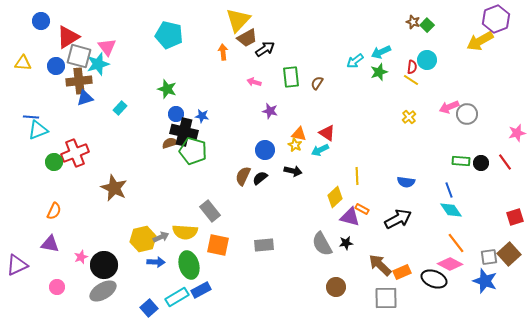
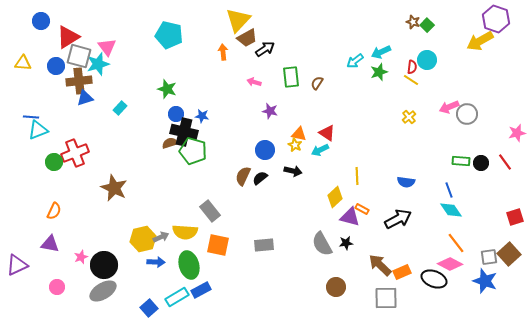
purple hexagon at (496, 19): rotated 20 degrees counterclockwise
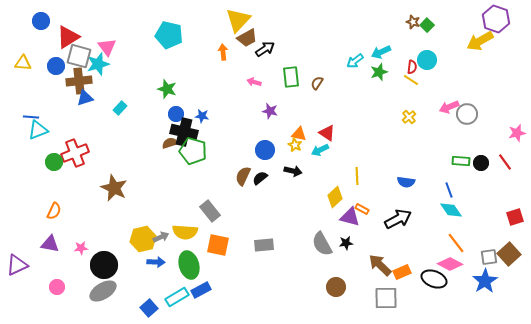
pink star at (81, 257): moved 9 px up; rotated 16 degrees clockwise
blue star at (485, 281): rotated 20 degrees clockwise
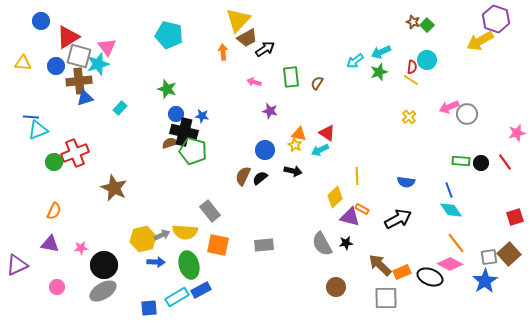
gray arrow at (161, 237): moved 1 px right, 2 px up
black ellipse at (434, 279): moved 4 px left, 2 px up
blue square at (149, 308): rotated 36 degrees clockwise
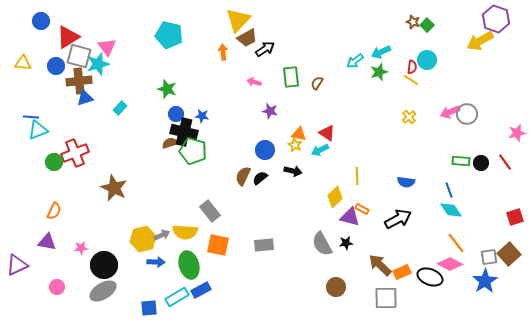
pink arrow at (449, 107): moved 1 px right, 5 px down
purple triangle at (50, 244): moved 3 px left, 2 px up
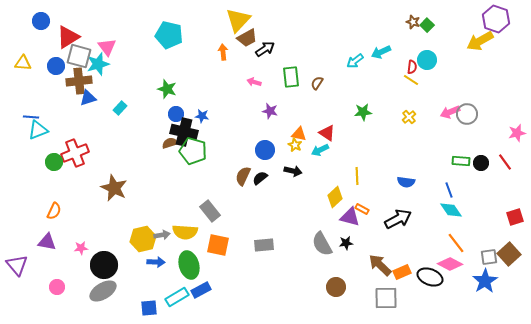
green star at (379, 72): moved 16 px left, 40 px down; rotated 12 degrees clockwise
blue triangle at (85, 98): moved 3 px right
gray arrow at (162, 235): rotated 14 degrees clockwise
purple triangle at (17, 265): rotated 45 degrees counterclockwise
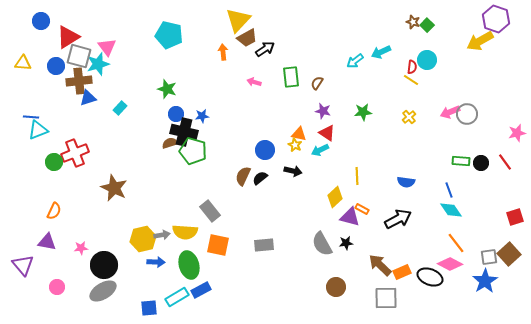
purple star at (270, 111): moved 53 px right
blue star at (202, 116): rotated 16 degrees counterclockwise
purple triangle at (17, 265): moved 6 px right
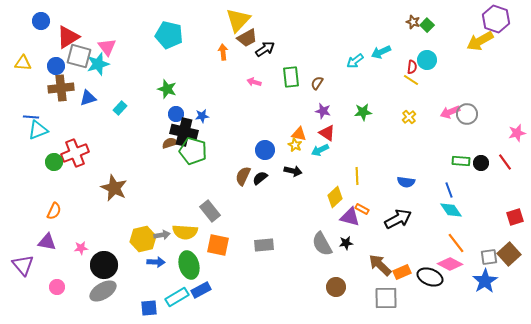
brown cross at (79, 81): moved 18 px left, 7 px down
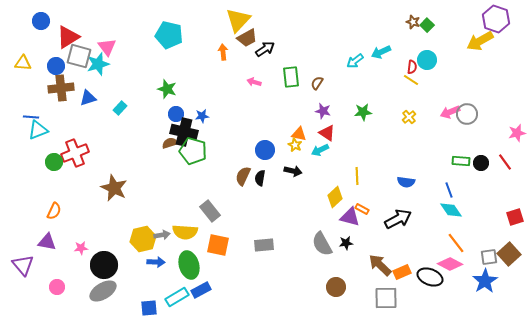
black semicircle at (260, 178): rotated 42 degrees counterclockwise
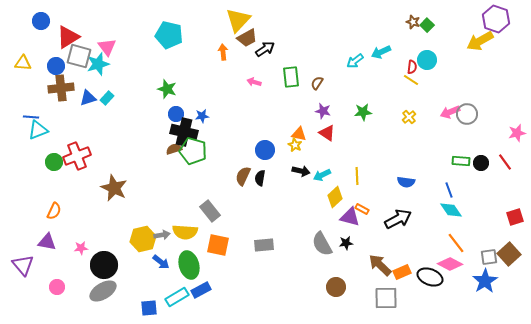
cyan rectangle at (120, 108): moved 13 px left, 10 px up
brown semicircle at (170, 143): moved 4 px right, 6 px down
cyan arrow at (320, 150): moved 2 px right, 25 px down
red cross at (75, 153): moved 2 px right, 3 px down
black arrow at (293, 171): moved 8 px right
blue arrow at (156, 262): moved 5 px right; rotated 36 degrees clockwise
